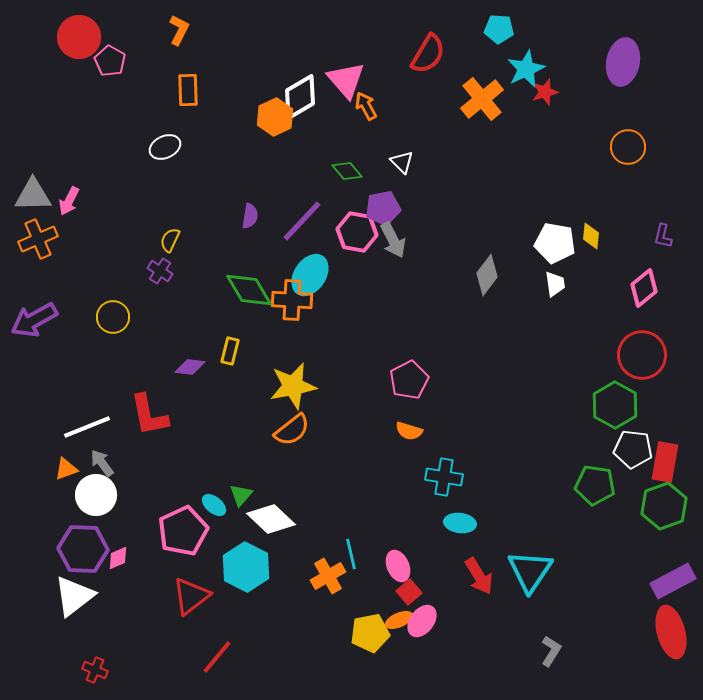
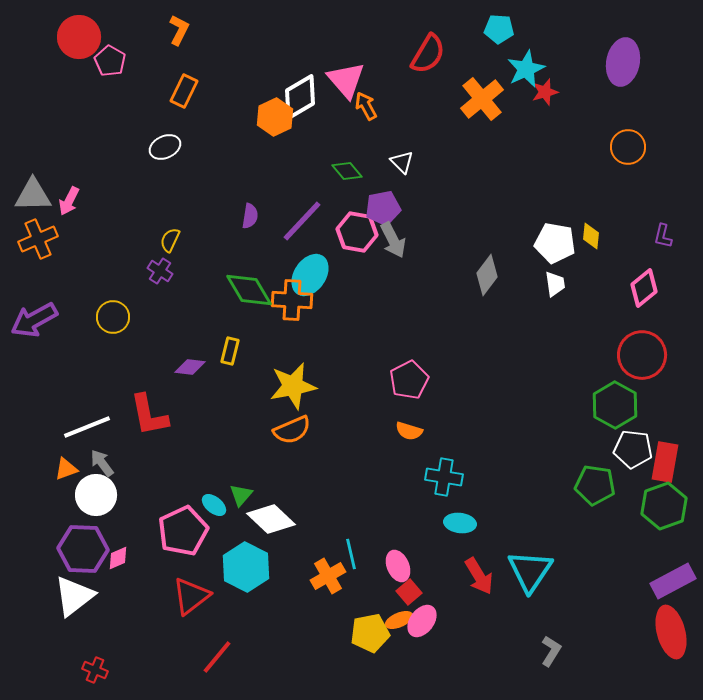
orange rectangle at (188, 90): moved 4 px left, 1 px down; rotated 28 degrees clockwise
orange semicircle at (292, 430): rotated 15 degrees clockwise
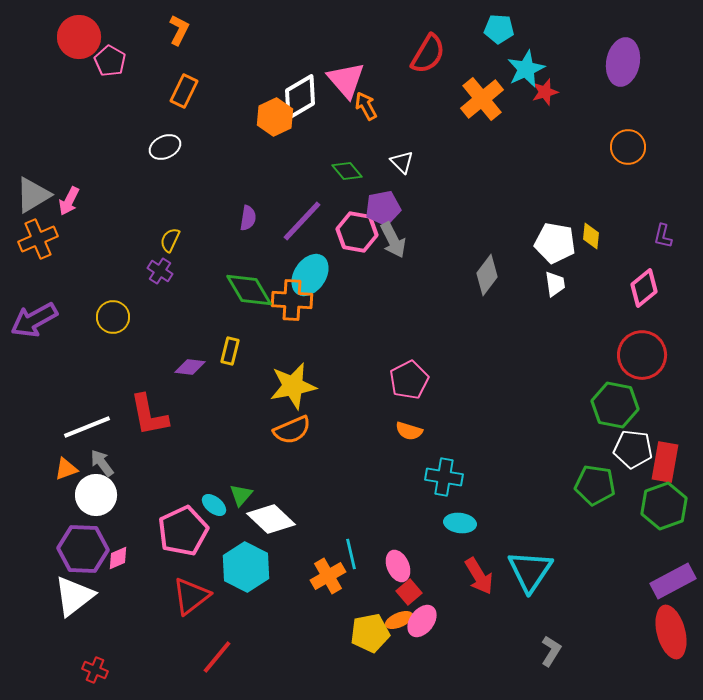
gray triangle at (33, 195): rotated 30 degrees counterclockwise
purple semicircle at (250, 216): moved 2 px left, 2 px down
green hexagon at (615, 405): rotated 18 degrees counterclockwise
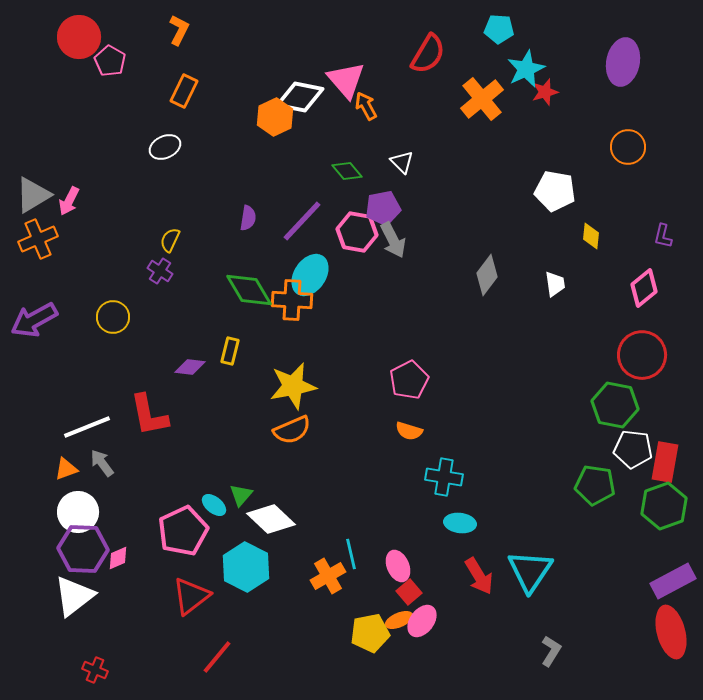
white diamond at (300, 97): rotated 42 degrees clockwise
white pentagon at (555, 243): moved 52 px up
white circle at (96, 495): moved 18 px left, 17 px down
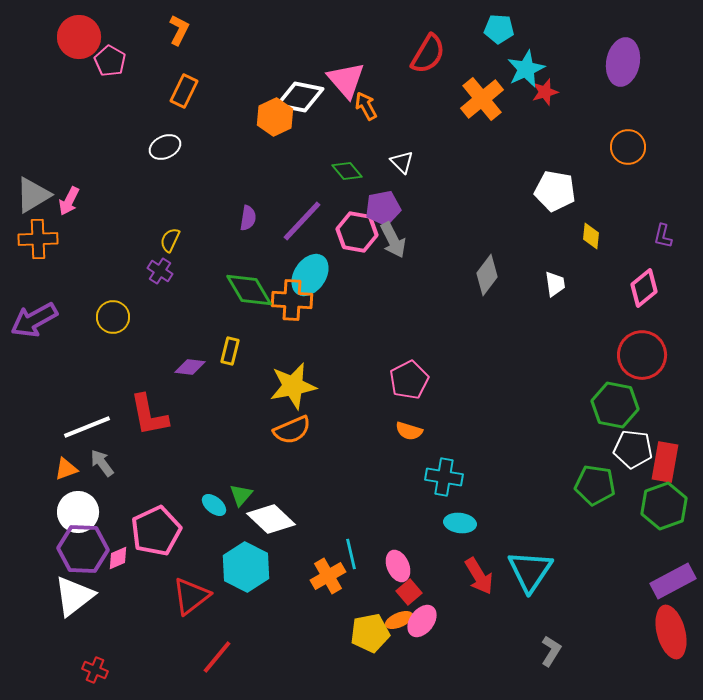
orange cross at (38, 239): rotated 21 degrees clockwise
pink pentagon at (183, 531): moved 27 px left
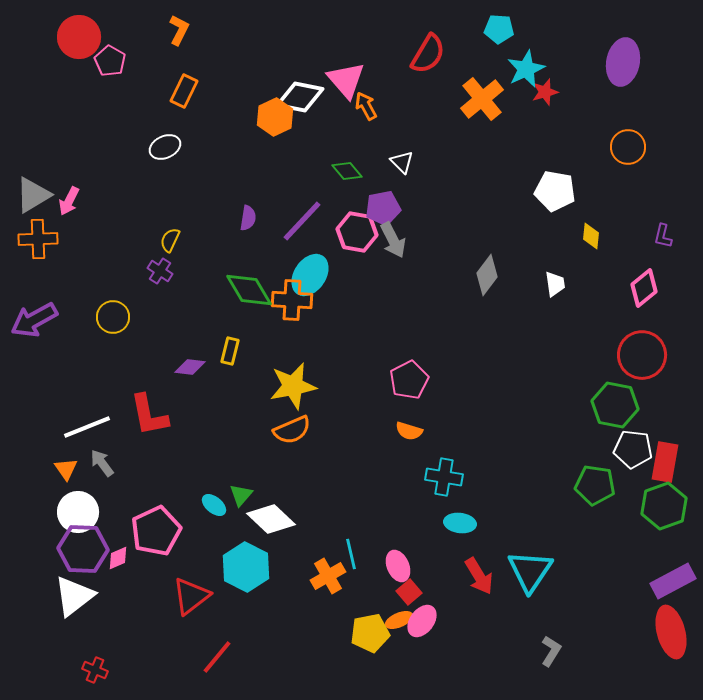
orange triangle at (66, 469): rotated 45 degrees counterclockwise
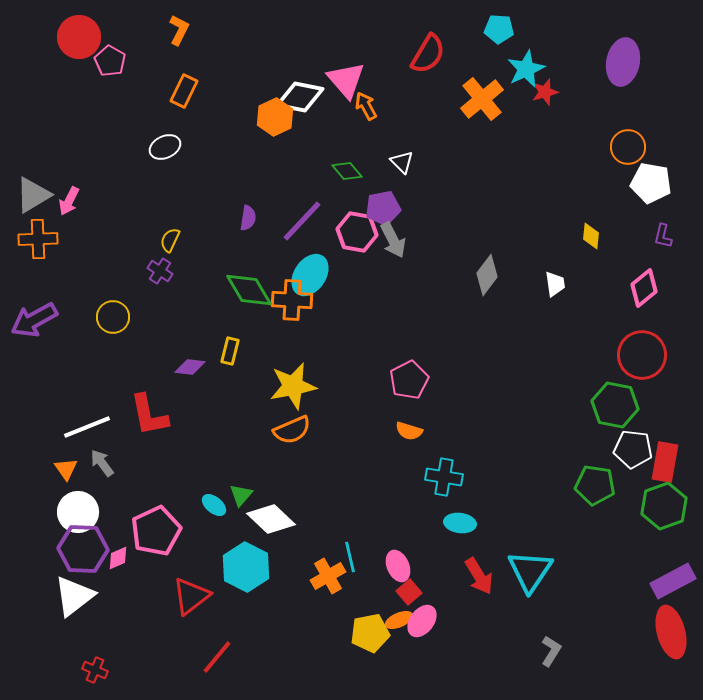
white pentagon at (555, 191): moved 96 px right, 8 px up
cyan line at (351, 554): moved 1 px left, 3 px down
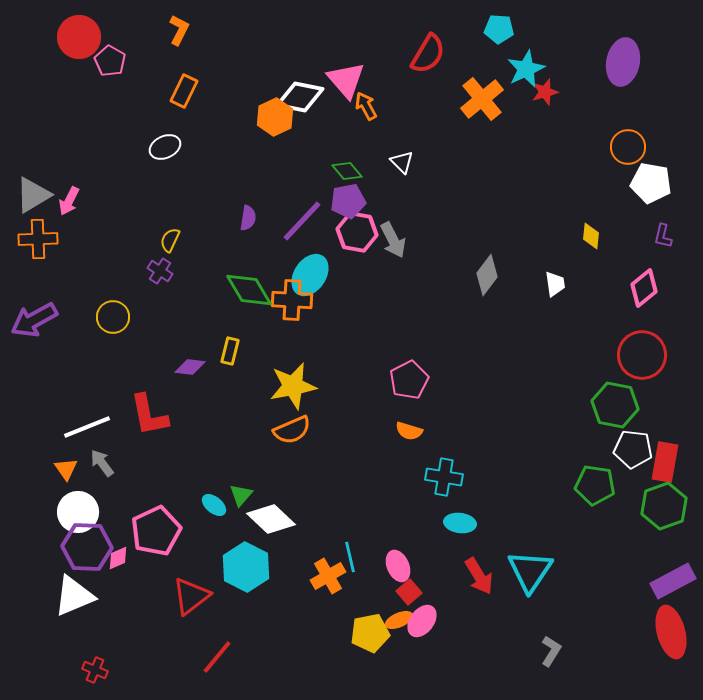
purple pentagon at (383, 208): moved 35 px left, 7 px up
purple hexagon at (83, 549): moved 4 px right, 2 px up
white triangle at (74, 596): rotated 15 degrees clockwise
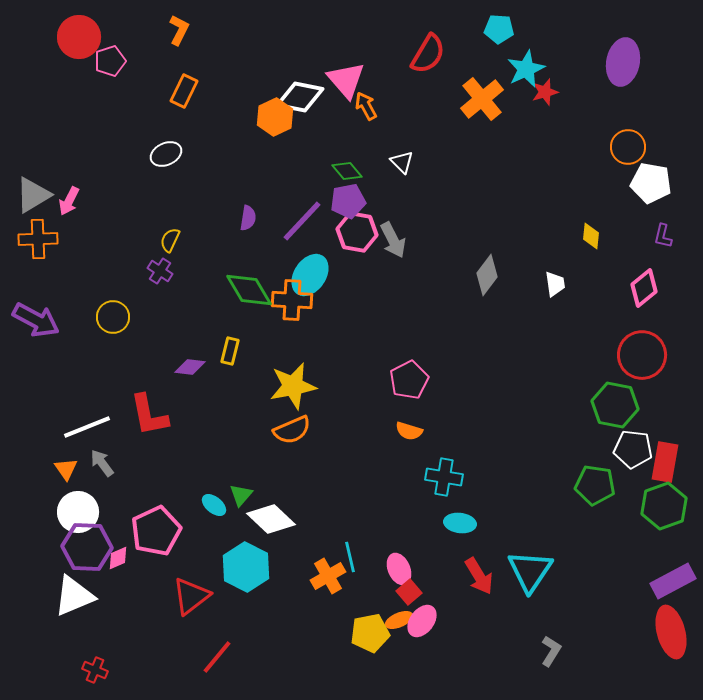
pink pentagon at (110, 61): rotated 24 degrees clockwise
white ellipse at (165, 147): moved 1 px right, 7 px down
purple arrow at (34, 320): moved 2 px right; rotated 123 degrees counterclockwise
pink ellipse at (398, 566): moved 1 px right, 3 px down
